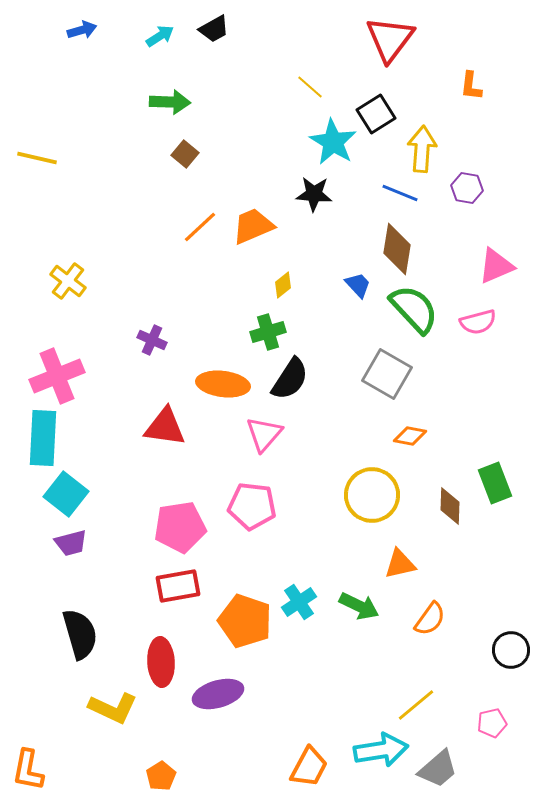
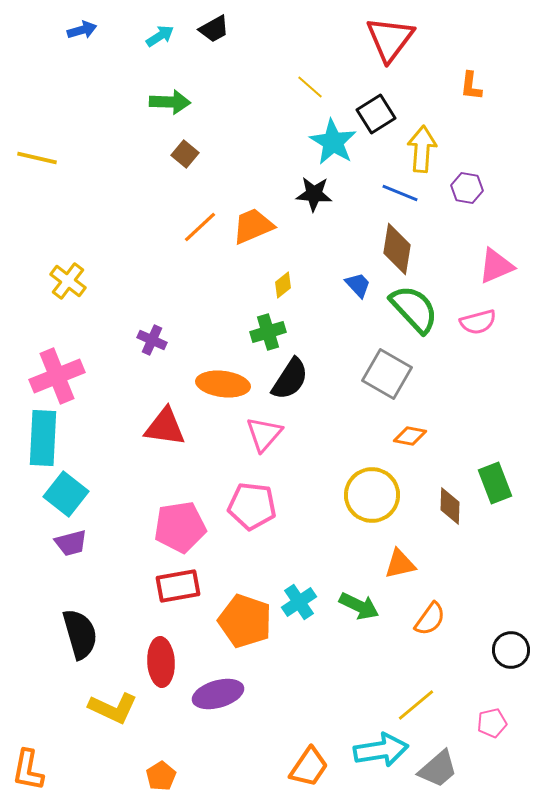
orange trapezoid at (309, 767): rotated 6 degrees clockwise
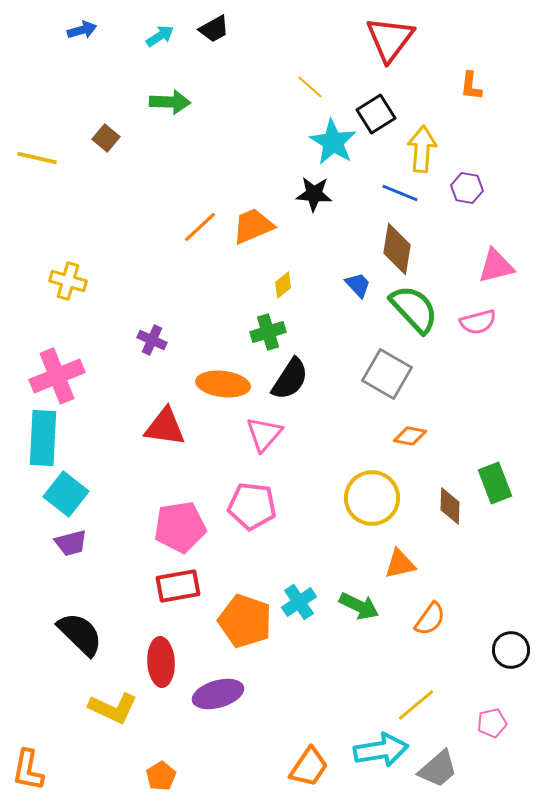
brown square at (185, 154): moved 79 px left, 16 px up
pink triangle at (496, 266): rotated 9 degrees clockwise
yellow cross at (68, 281): rotated 21 degrees counterclockwise
yellow circle at (372, 495): moved 3 px down
black semicircle at (80, 634): rotated 30 degrees counterclockwise
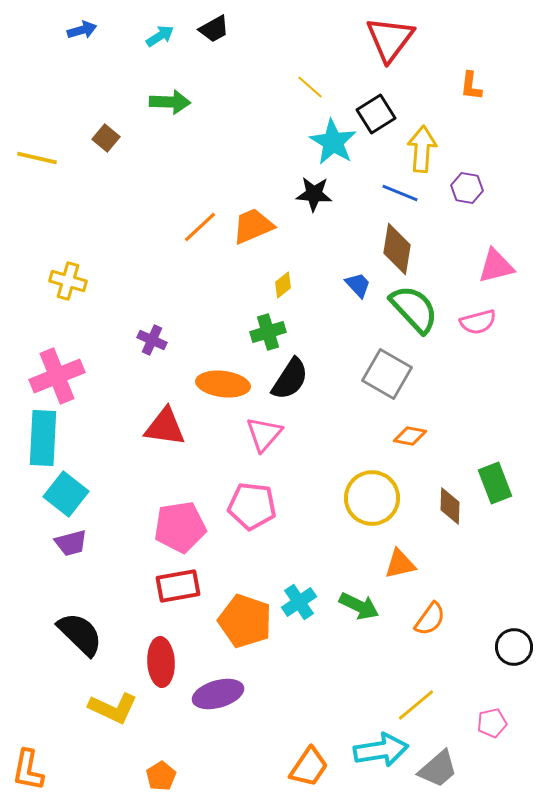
black circle at (511, 650): moved 3 px right, 3 px up
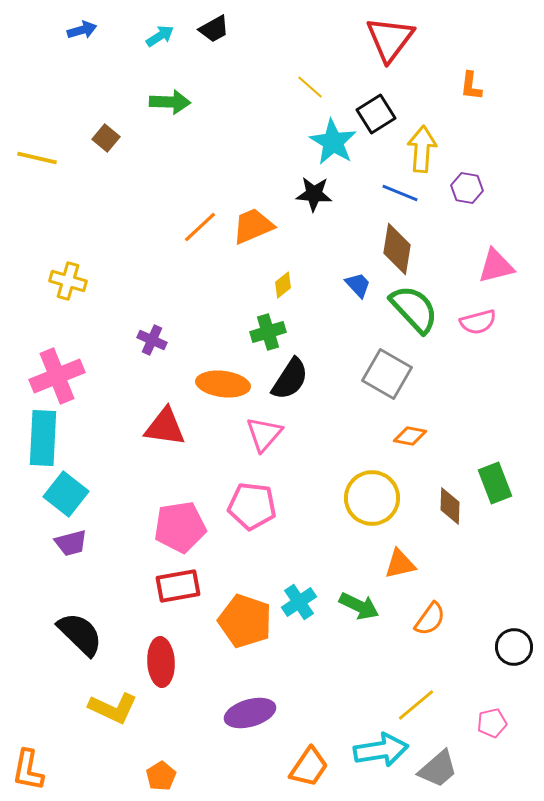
purple ellipse at (218, 694): moved 32 px right, 19 px down
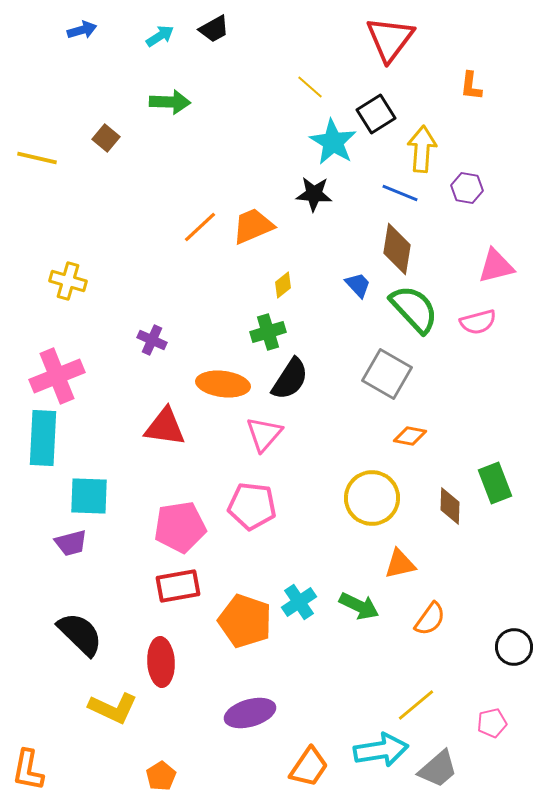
cyan square at (66, 494): moved 23 px right, 2 px down; rotated 36 degrees counterclockwise
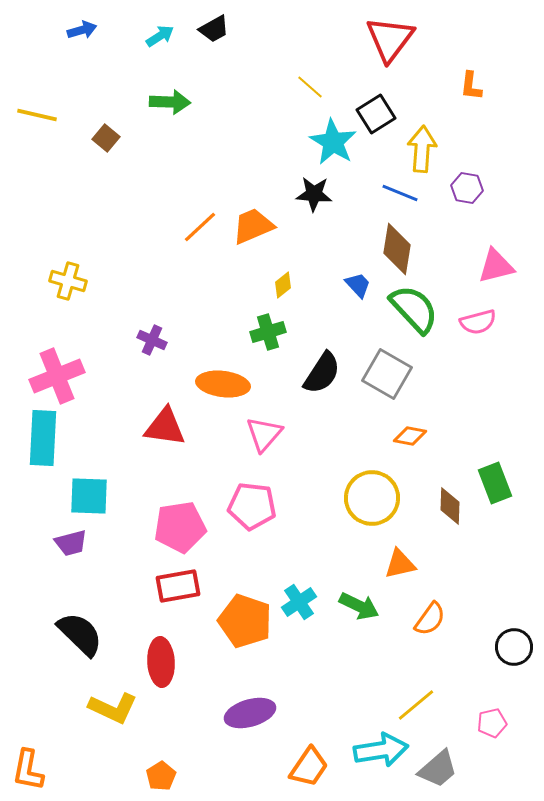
yellow line at (37, 158): moved 43 px up
black semicircle at (290, 379): moved 32 px right, 6 px up
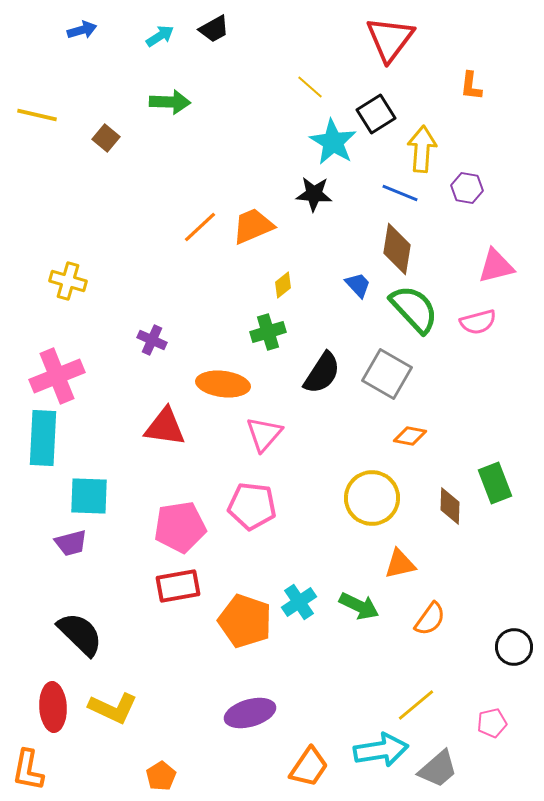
red ellipse at (161, 662): moved 108 px left, 45 px down
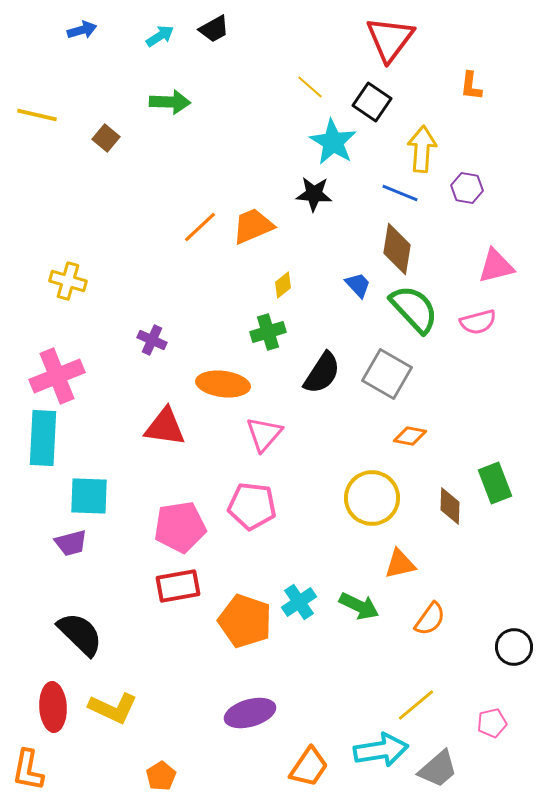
black square at (376, 114): moved 4 px left, 12 px up; rotated 24 degrees counterclockwise
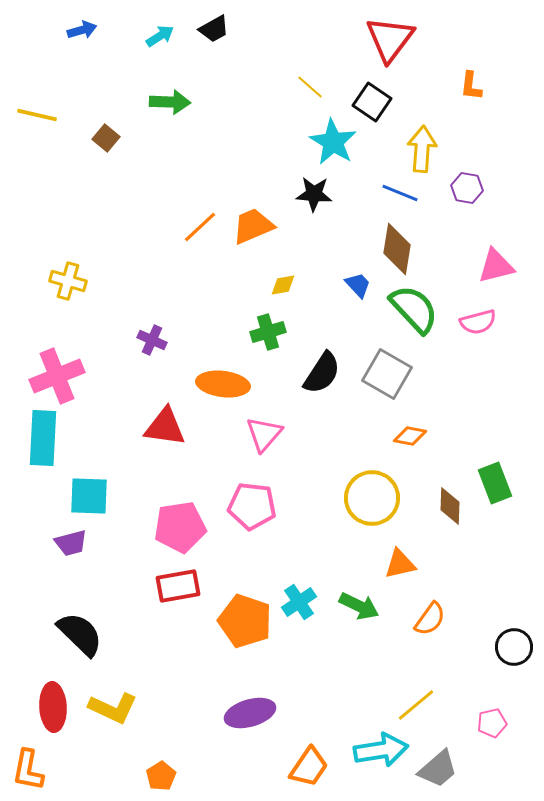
yellow diamond at (283, 285): rotated 28 degrees clockwise
